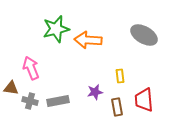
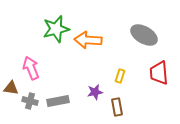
yellow rectangle: rotated 24 degrees clockwise
red trapezoid: moved 15 px right, 27 px up
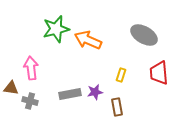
orange arrow: rotated 20 degrees clockwise
pink arrow: rotated 15 degrees clockwise
yellow rectangle: moved 1 px right, 1 px up
gray rectangle: moved 12 px right, 7 px up
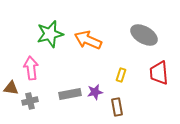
green star: moved 6 px left, 5 px down
gray cross: rotated 28 degrees counterclockwise
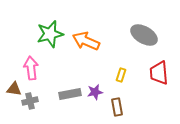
orange arrow: moved 2 px left, 1 px down
brown triangle: moved 3 px right, 1 px down
